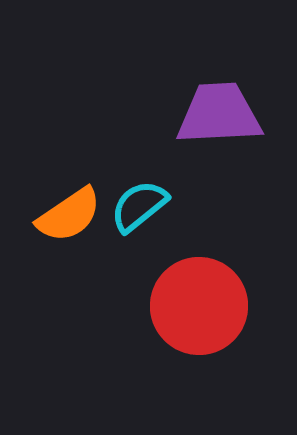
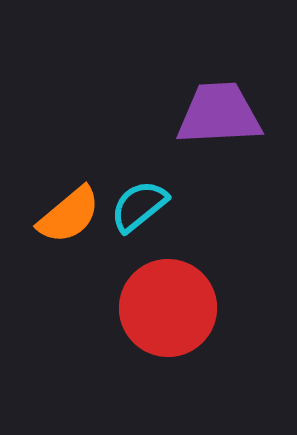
orange semicircle: rotated 6 degrees counterclockwise
red circle: moved 31 px left, 2 px down
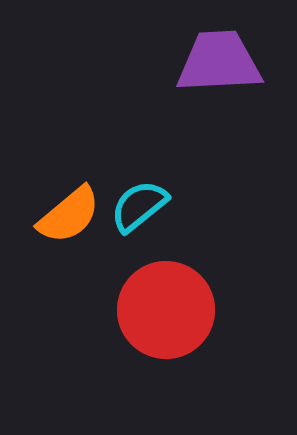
purple trapezoid: moved 52 px up
red circle: moved 2 px left, 2 px down
